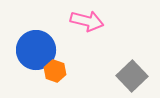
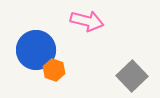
orange hexagon: moved 1 px left, 1 px up
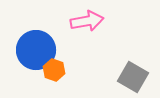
pink arrow: rotated 24 degrees counterclockwise
gray square: moved 1 px right, 1 px down; rotated 16 degrees counterclockwise
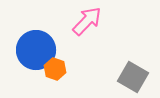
pink arrow: rotated 36 degrees counterclockwise
orange hexagon: moved 1 px right, 1 px up
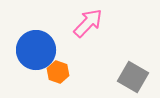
pink arrow: moved 1 px right, 2 px down
orange hexagon: moved 3 px right, 3 px down
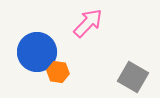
blue circle: moved 1 px right, 2 px down
orange hexagon: rotated 10 degrees counterclockwise
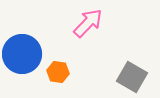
blue circle: moved 15 px left, 2 px down
gray square: moved 1 px left
